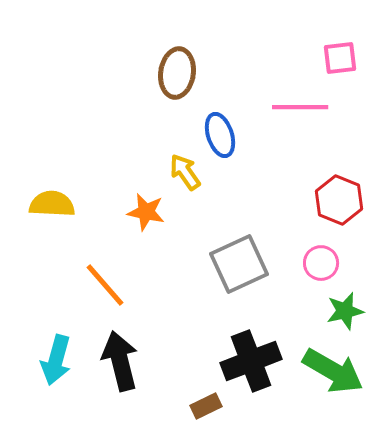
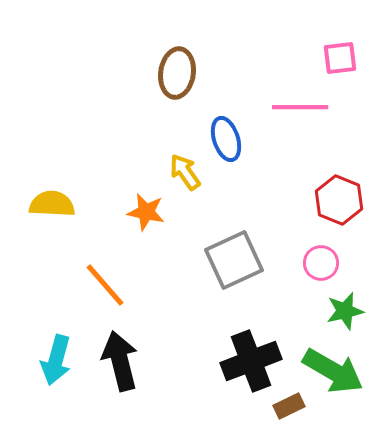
blue ellipse: moved 6 px right, 4 px down
gray square: moved 5 px left, 4 px up
brown rectangle: moved 83 px right
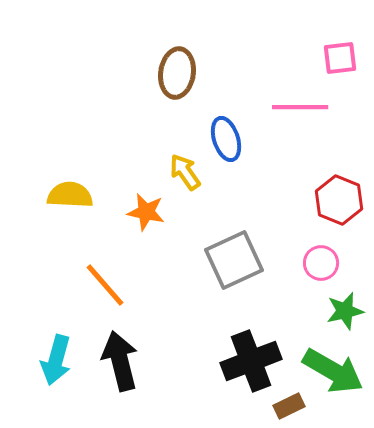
yellow semicircle: moved 18 px right, 9 px up
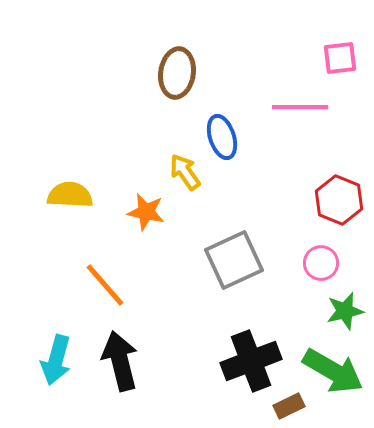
blue ellipse: moved 4 px left, 2 px up
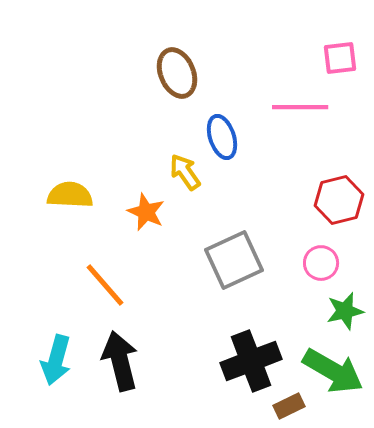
brown ellipse: rotated 30 degrees counterclockwise
red hexagon: rotated 24 degrees clockwise
orange star: rotated 12 degrees clockwise
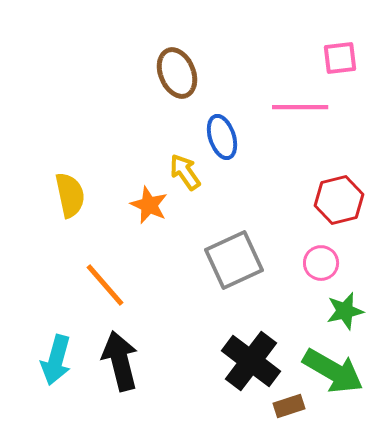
yellow semicircle: rotated 75 degrees clockwise
orange star: moved 3 px right, 7 px up
black cross: rotated 32 degrees counterclockwise
brown rectangle: rotated 8 degrees clockwise
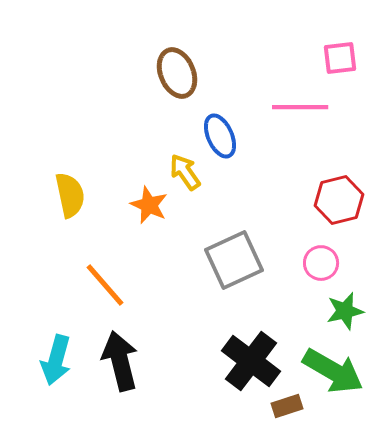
blue ellipse: moved 2 px left, 1 px up; rotated 6 degrees counterclockwise
brown rectangle: moved 2 px left
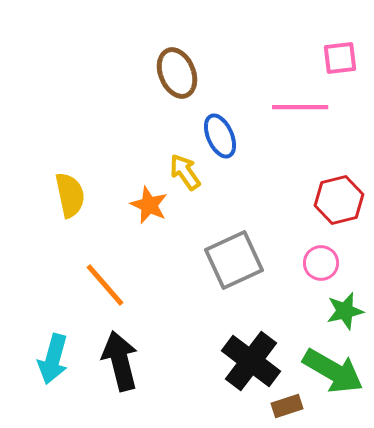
cyan arrow: moved 3 px left, 1 px up
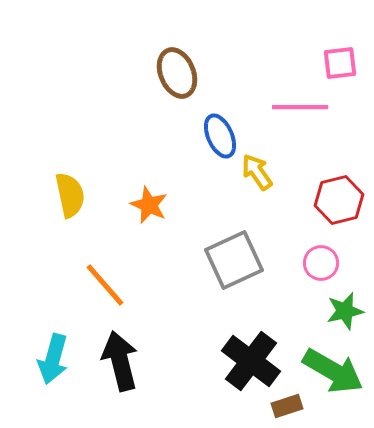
pink square: moved 5 px down
yellow arrow: moved 72 px right
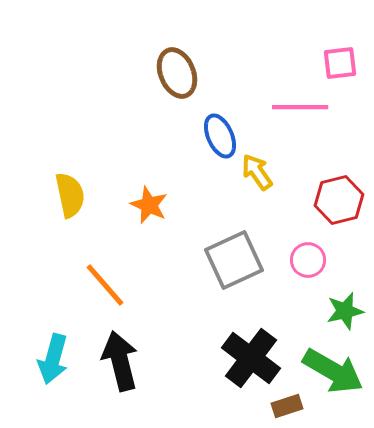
pink circle: moved 13 px left, 3 px up
black cross: moved 3 px up
